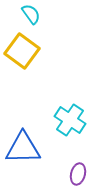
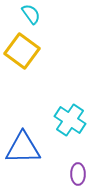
purple ellipse: rotated 15 degrees counterclockwise
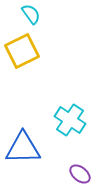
yellow square: rotated 28 degrees clockwise
purple ellipse: moved 2 px right; rotated 50 degrees counterclockwise
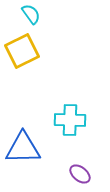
cyan cross: rotated 32 degrees counterclockwise
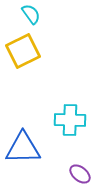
yellow square: moved 1 px right
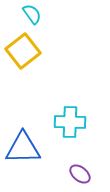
cyan semicircle: moved 1 px right
yellow square: rotated 12 degrees counterclockwise
cyan cross: moved 2 px down
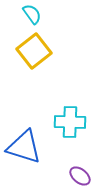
yellow square: moved 11 px right
blue triangle: moved 1 px right, 1 px up; rotated 18 degrees clockwise
purple ellipse: moved 2 px down
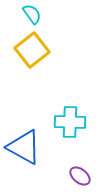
yellow square: moved 2 px left, 1 px up
blue triangle: rotated 12 degrees clockwise
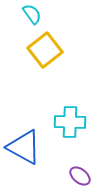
yellow square: moved 13 px right
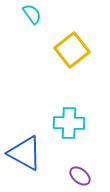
yellow square: moved 27 px right
cyan cross: moved 1 px left, 1 px down
blue triangle: moved 1 px right, 6 px down
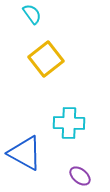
yellow square: moved 26 px left, 9 px down
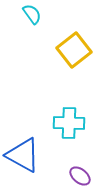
yellow square: moved 28 px right, 9 px up
blue triangle: moved 2 px left, 2 px down
